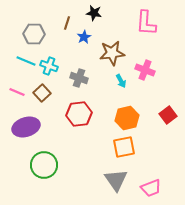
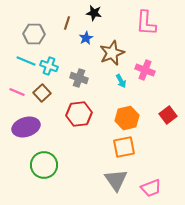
blue star: moved 2 px right, 1 px down
brown star: rotated 15 degrees counterclockwise
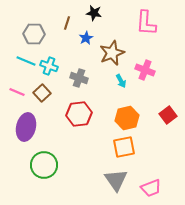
purple ellipse: rotated 60 degrees counterclockwise
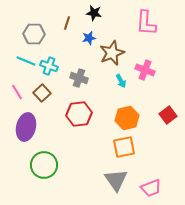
blue star: moved 3 px right; rotated 16 degrees clockwise
pink line: rotated 35 degrees clockwise
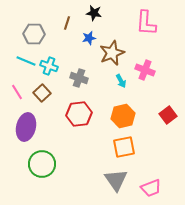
orange hexagon: moved 4 px left, 2 px up
green circle: moved 2 px left, 1 px up
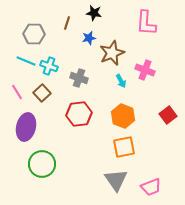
orange hexagon: rotated 25 degrees counterclockwise
pink trapezoid: moved 1 px up
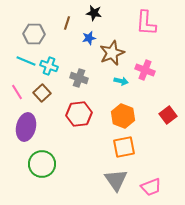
cyan arrow: rotated 48 degrees counterclockwise
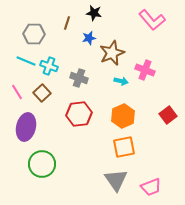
pink L-shape: moved 6 px right, 3 px up; rotated 44 degrees counterclockwise
orange hexagon: rotated 15 degrees clockwise
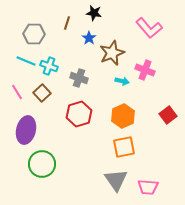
pink L-shape: moved 3 px left, 8 px down
blue star: rotated 24 degrees counterclockwise
cyan arrow: moved 1 px right
red hexagon: rotated 10 degrees counterclockwise
purple ellipse: moved 3 px down
pink trapezoid: moved 3 px left; rotated 25 degrees clockwise
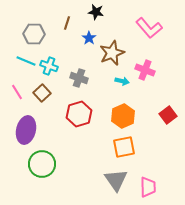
black star: moved 2 px right, 1 px up
pink trapezoid: rotated 95 degrees counterclockwise
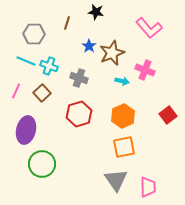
blue star: moved 8 px down
pink line: moved 1 px left, 1 px up; rotated 56 degrees clockwise
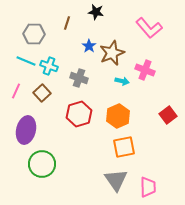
orange hexagon: moved 5 px left
